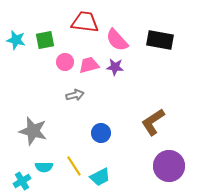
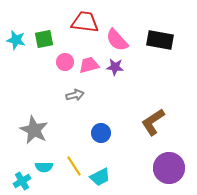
green square: moved 1 px left, 1 px up
gray star: moved 1 px right, 1 px up; rotated 12 degrees clockwise
purple circle: moved 2 px down
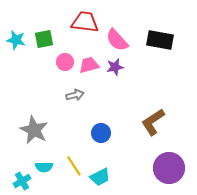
purple star: rotated 18 degrees counterclockwise
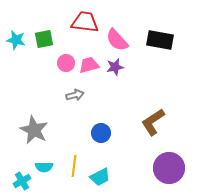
pink circle: moved 1 px right, 1 px down
yellow line: rotated 40 degrees clockwise
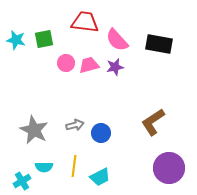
black rectangle: moved 1 px left, 4 px down
gray arrow: moved 30 px down
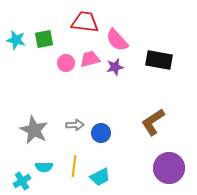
black rectangle: moved 16 px down
pink trapezoid: moved 1 px right, 6 px up
gray arrow: rotated 12 degrees clockwise
